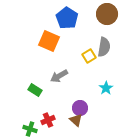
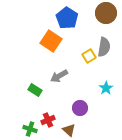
brown circle: moved 1 px left, 1 px up
orange square: moved 2 px right; rotated 10 degrees clockwise
brown triangle: moved 7 px left, 10 px down
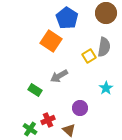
green cross: rotated 16 degrees clockwise
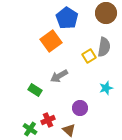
orange square: rotated 20 degrees clockwise
cyan star: rotated 16 degrees clockwise
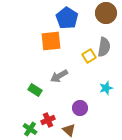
orange square: rotated 30 degrees clockwise
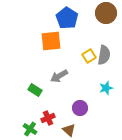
gray semicircle: moved 8 px down
red cross: moved 2 px up
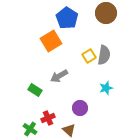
orange square: rotated 25 degrees counterclockwise
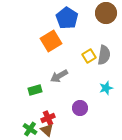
green rectangle: rotated 48 degrees counterclockwise
brown triangle: moved 22 px left
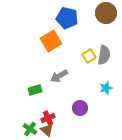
blue pentagon: rotated 20 degrees counterclockwise
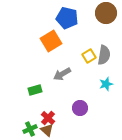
gray arrow: moved 3 px right, 2 px up
cyan star: moved 4 px up
red cross: rotated 24 degrees counterclockwise
green cross: rotated 32 degrees clockwise
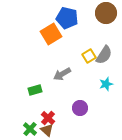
orange square: moved 7 px up
gray semicircle: rotated 24 degrees clockwise
green cross: rotated 24 degrees counterclockwise
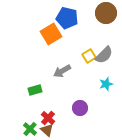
gray semicircle: rotated 12 degrees clockwise
gray arrow: moved 3 px up
